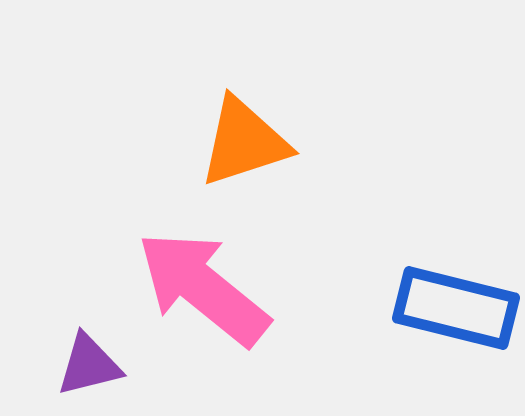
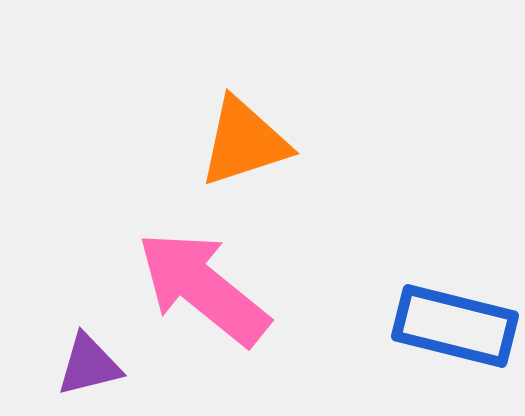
blue rectangle: moved 1 px left, 18 px down
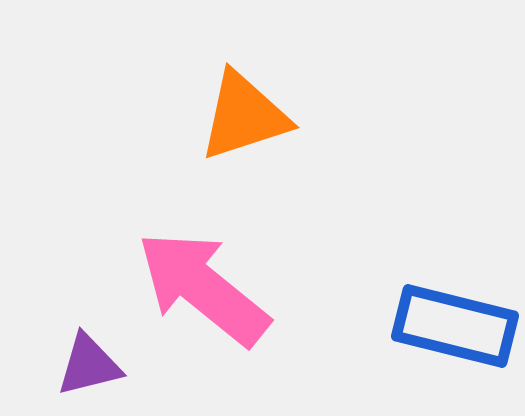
orange triangle: moved 26 px up
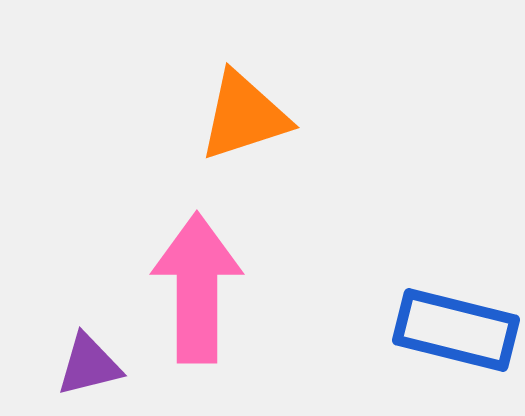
pink arrow: moved 6 px left; rotated 51 degrees clockwise
blue rectangle: moved 1 px right, 4 px down
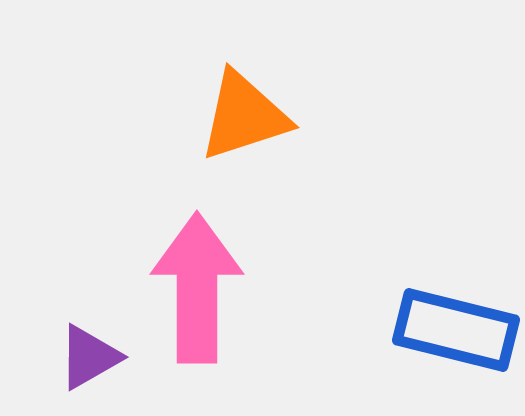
purple triangle: moved 8 px up; rotated 16 degrees counterclockwise
